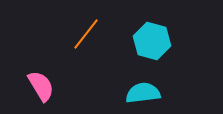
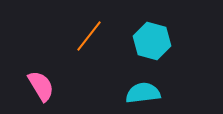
orange line: moved 3 px right, 2 px down
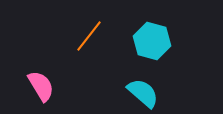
cyan semicircle: rotated 48 degrees clockwise
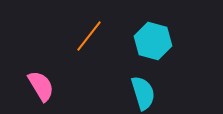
cyan hexagon: moved 1 px right
cyan semicircle: rotated 32 degrees clockwise
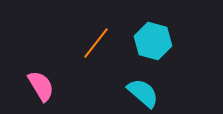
orange line: moved 7 px right, 7 px down
cyan semicircle: rotated 32 degrees counterclockwise
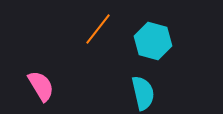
orange line: moved 2 px right, 14 px up
cyan semicircle: rotated 36 degrees clockwise
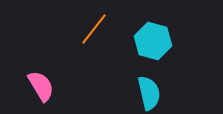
orange line: moved 4 px left
cyan semicircle: moved 6 px right
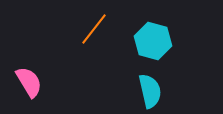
pink semicircle: moved 12 px left, 4 px up
cyan semicircle: moved 1 px right, 2 px up
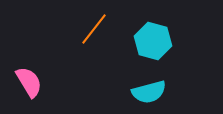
cyan semicircle: moved 1 px left, 1 px down; rotated 88 degrees clockwise
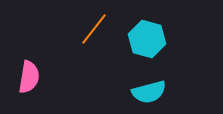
cyan hexagon: moved 6 px left, 2 px up
pink semicircle: moved 5 px up; rotated 40 degrees clockwise
